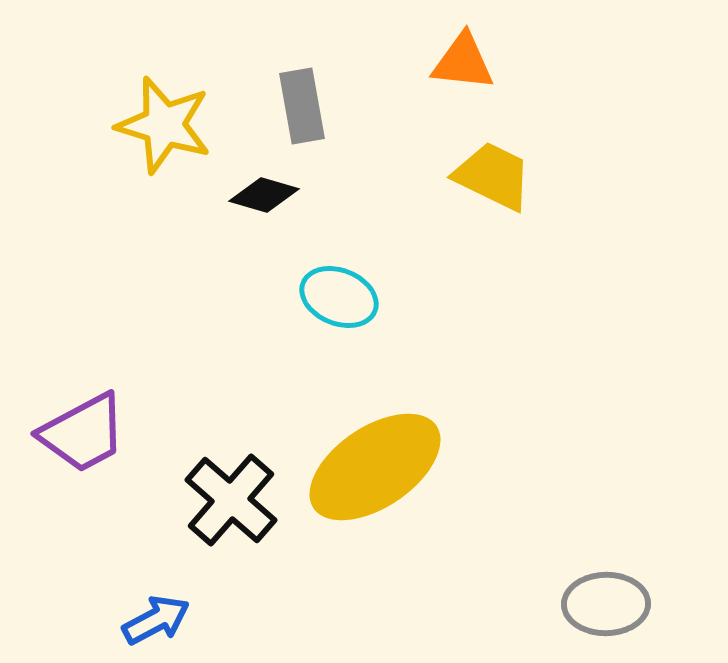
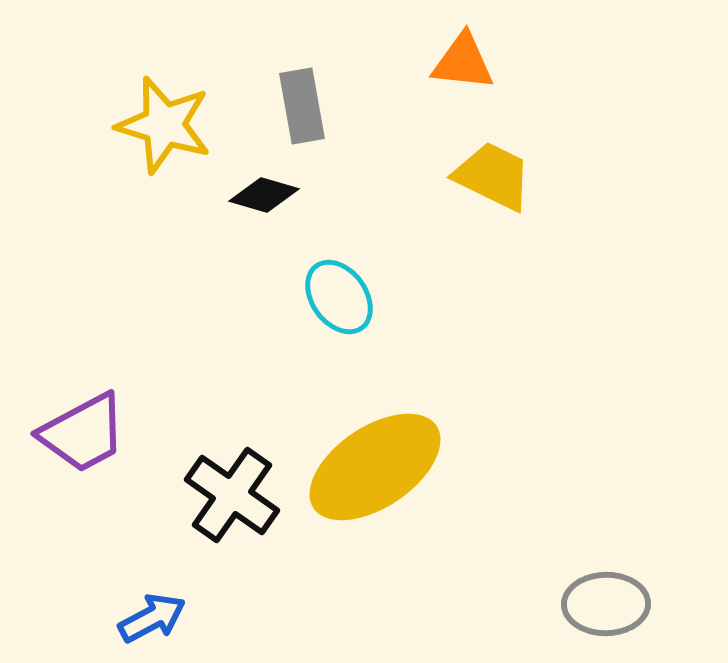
cyan ellipse: rotated 32 degrees clockwise
black cross: moved 1 px right, 5 px up; rotated 6 degrees counterclockwise
blue arrow: moved 4 px left, 2 px up
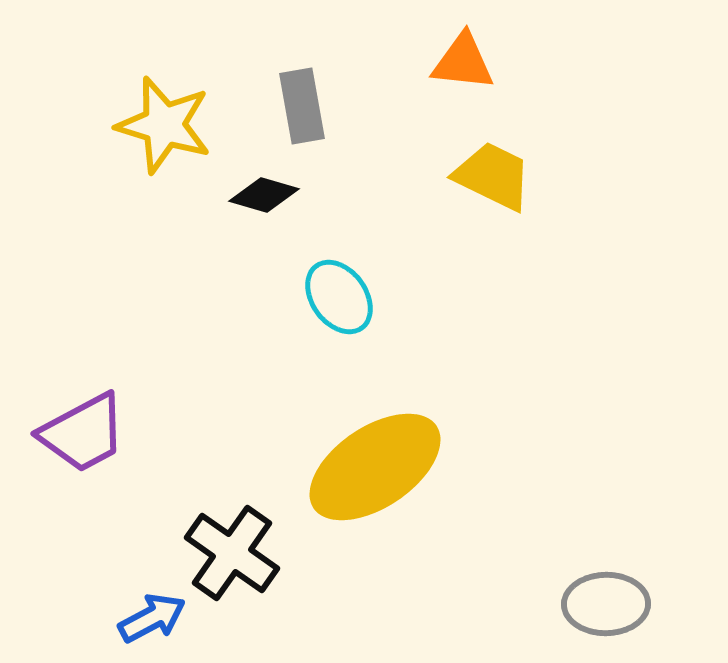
black cross: moved 58 px down
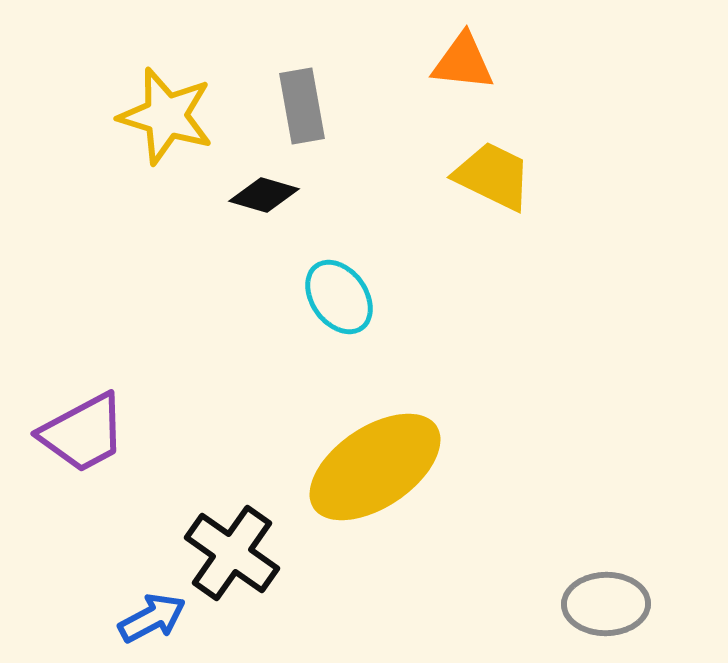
yellow star: moved 2 px right, 9 px up
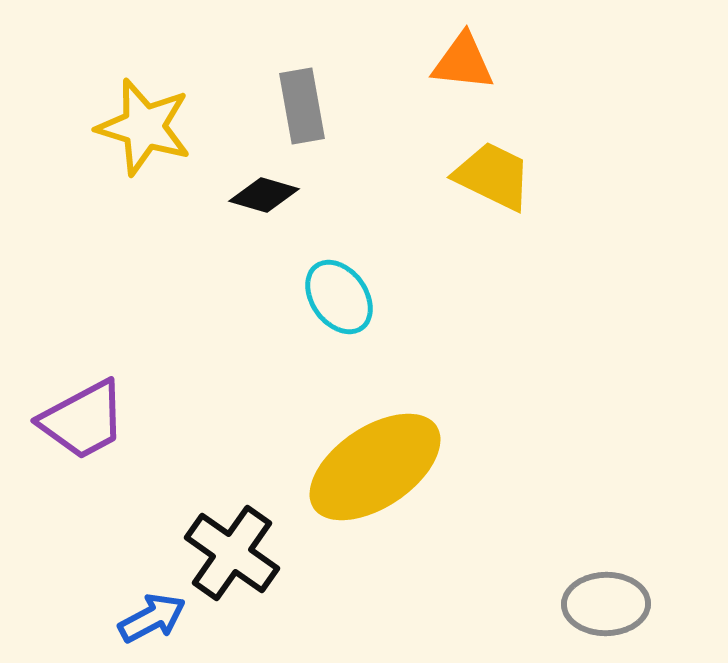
yellow star: moved 22 px left, 11 px down
purple trapezoid: moved 13 px up
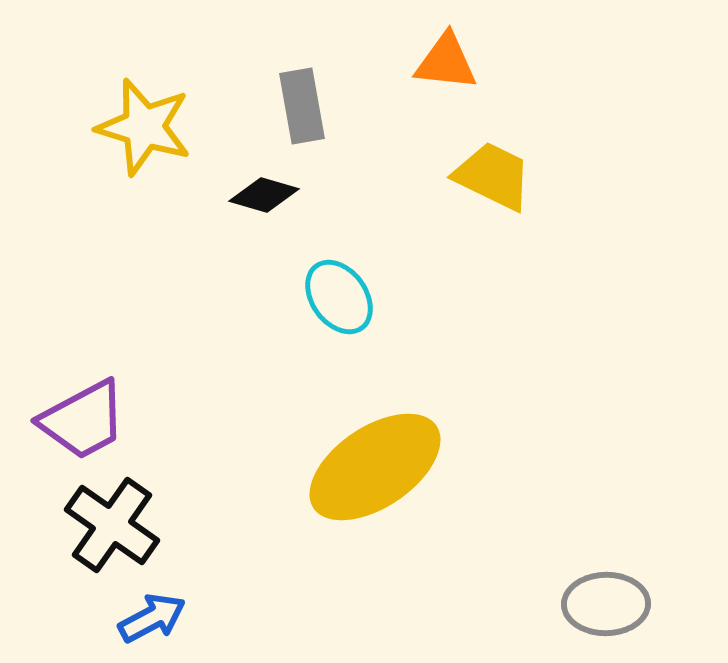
orange triangle: moved 17 px left
black cross: moved 120 px left, 28 px up
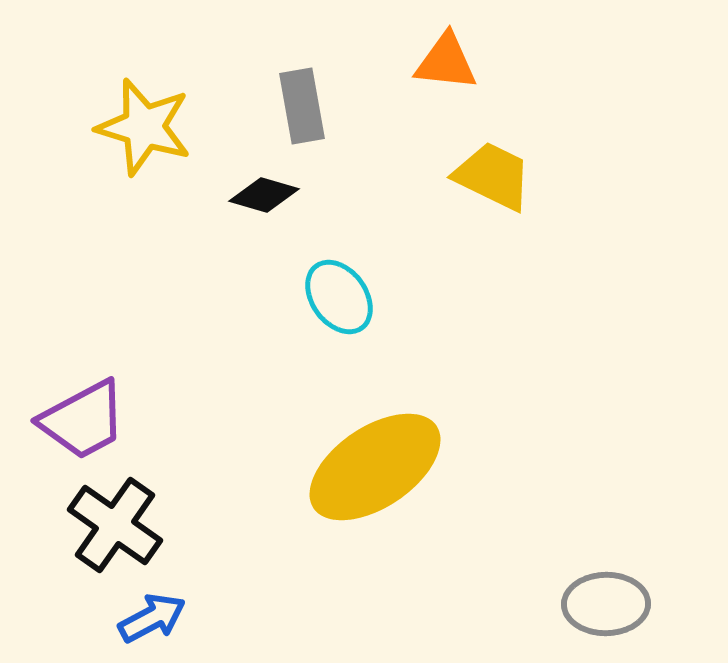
black cross: moved 3 px right
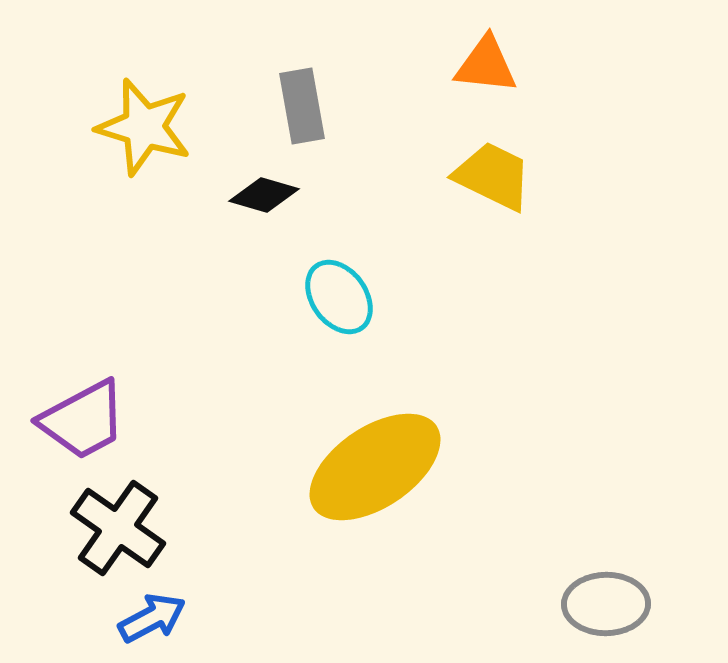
orange triangle: moved 40 px right, 3 px down
black cross: moved 3 px right, 3 px down
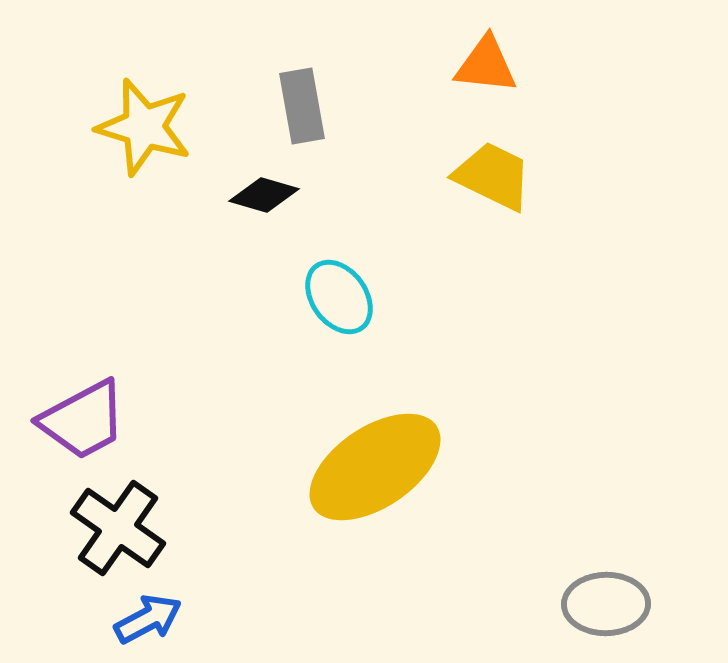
blue arrow: moved 4 px left, 1 px down
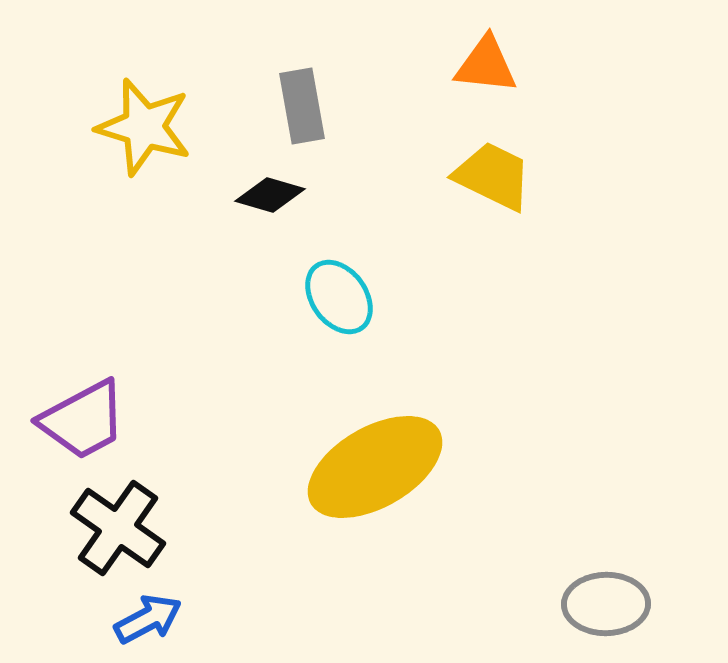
black diamond: moved 6 px right
yellow ellipse: rotated 4 degrees clockwise
